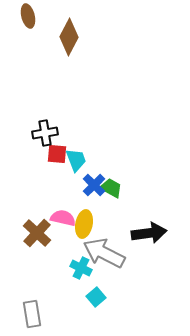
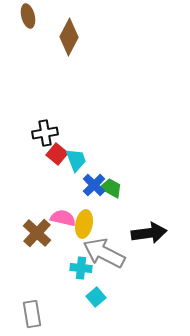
red square: rotated 35 degrees clockwise
cyan cross: rotated 20 degrees counterclockwise
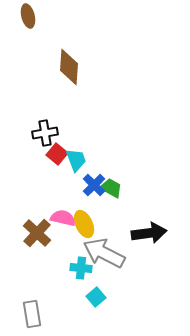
brown diamond: moved 30 px down; rotated 24 degrees counterclockwise
yellow ellipse: rotated 36 degrees counterclockwise
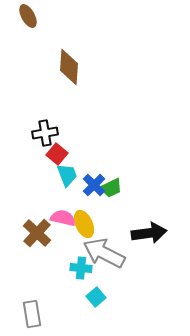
brown ellipse: rotated 15 degrees counterclockwise
cyan trapezoid: moved 9 px left, 15 px down
green trapezoid: rotated 125 degrees clockwise
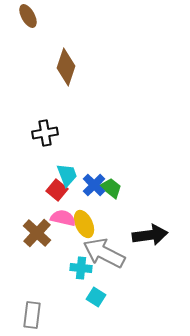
brown diamond: moved 3 px left; rotated 15 degrees clockwise
red square: moved 36 px down
green trapezoid: rotated 115 degrees counterclockwise
black arrow: moved 1 px right, 2 px down
cyan square: rotated 18 degrees counterclockwise
gray rectangle: moved 1 px down; rotated 16 degrees clockwise
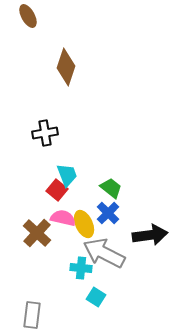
blue cross: moved 14 px right, 28 px down
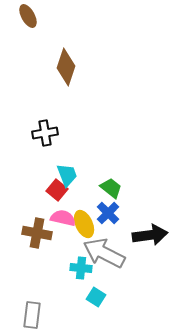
brown cross: rotated 32 degrees counterclockwise
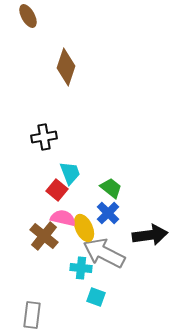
black cross: moved 1 px left, 4 px down
cyan trapezoid: moved 3 px right, 2 px up
yellow ellipse: moved 4 px down
brown cross: moved 7 px right, 3 px down; rotated 28 degrees clockwise
cyan square: rotated 12 degrees counterclockwise
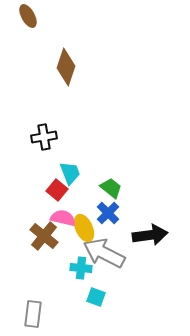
gray rectangle: moved 1 px right, 1 px up
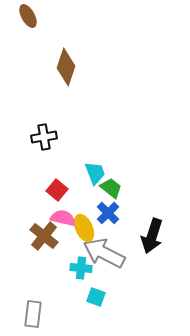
cyan trapezoid: moved 25 px right
black arrow: moved 2 px right, 1 px down; rotated 116 degrees clockwise
